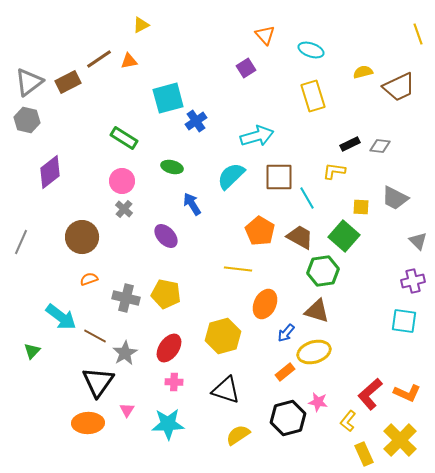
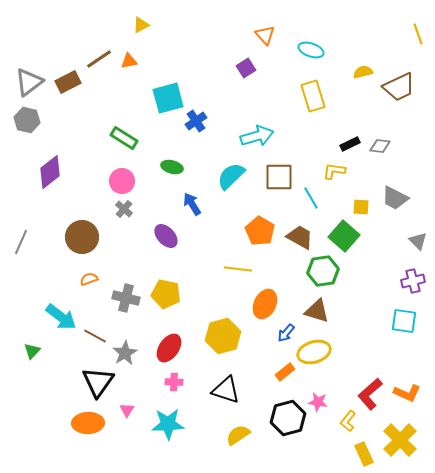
cyan line at (307, 198): moved 4 px right
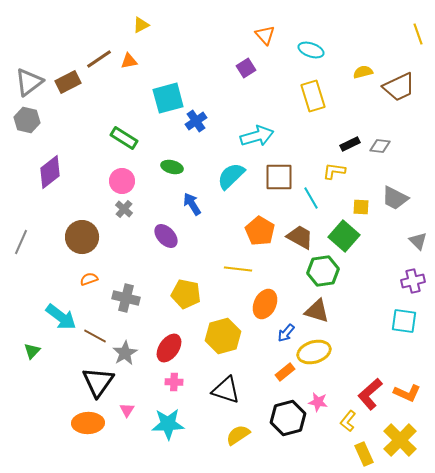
yellow pentagon at (166, 294): moved 20 px right
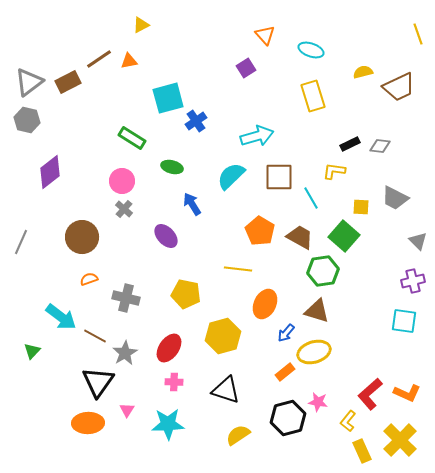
green rectangle at (124, 138): moved 8 px right
yellow rectangle at (364, 454): moved 2 px left, 3 px up
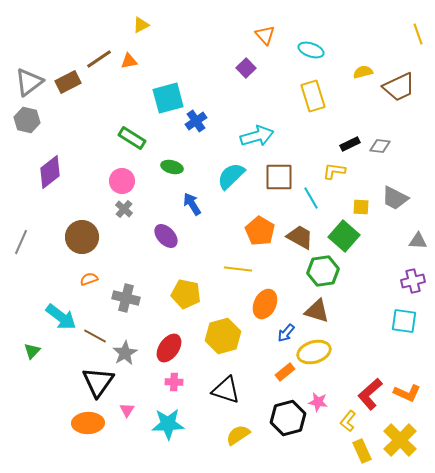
purple square at (246, 68): rotated 12 degrees counterclockwise
gray triangle at (418, 241): rotated 42 degrees counterclockwise
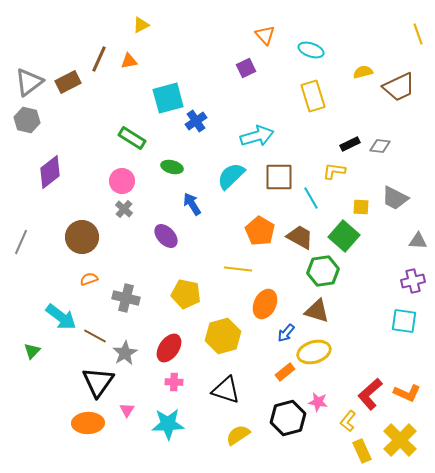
brown line at (99, 59): rotated 32 degrees counterclockwise
purple square at (246, 68): rotated 18 degrees clockwise
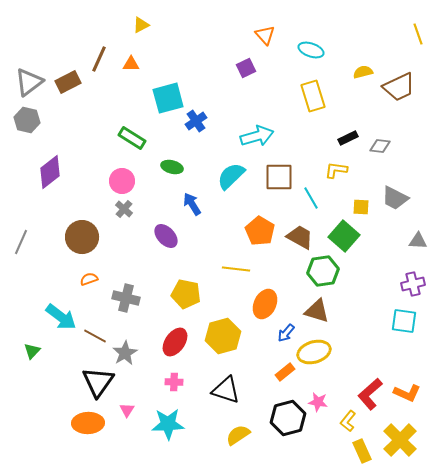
orange triangle at (129, 61): moved 2 px right, 3 px down; rotated 12 degrees clockwise
black rectangle at (350, 144): moved 2 px left, 6 px up
yellow L-shape at (334, 171): moved 2 px right, 1 px up
yellow line at (238, 269): moved 2 px left
purple cross at (413, 281): moved 3 px down
red ellipse at (169, 348): moved 6 px right, 6 px up
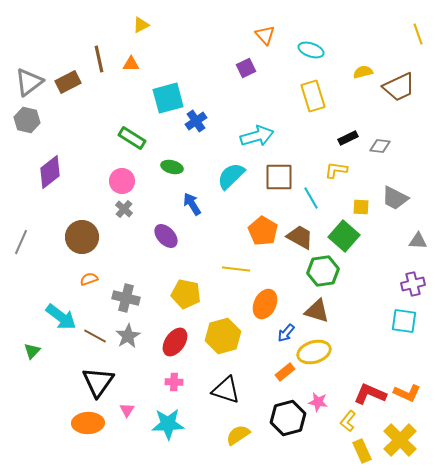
brown line at (99, 59): rotated 36 degrees counterclockwise
orange pentagon at (260, 231): moved 3 px right
gray star at (125, 353): moved 3 px right, 17 px up
red L-shape at (370, 394): rotated 64 degrees clockwise
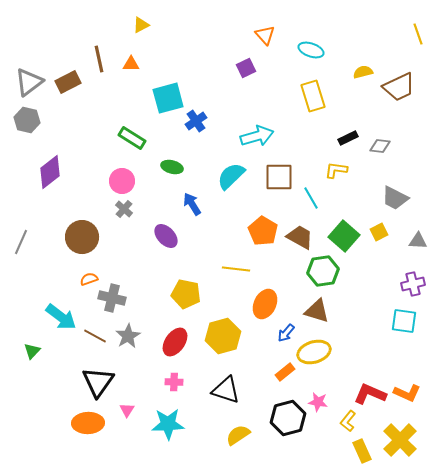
yellow square at (361, 207): moved 18 px right, 25 px down; rotated 30 degrees counterclockwise
gray cross at (126, 298): moved 14 px left
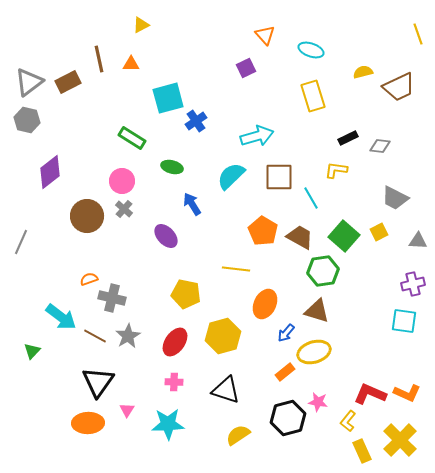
brown circle at (82, 237): moved 5 px right, 21 px up
